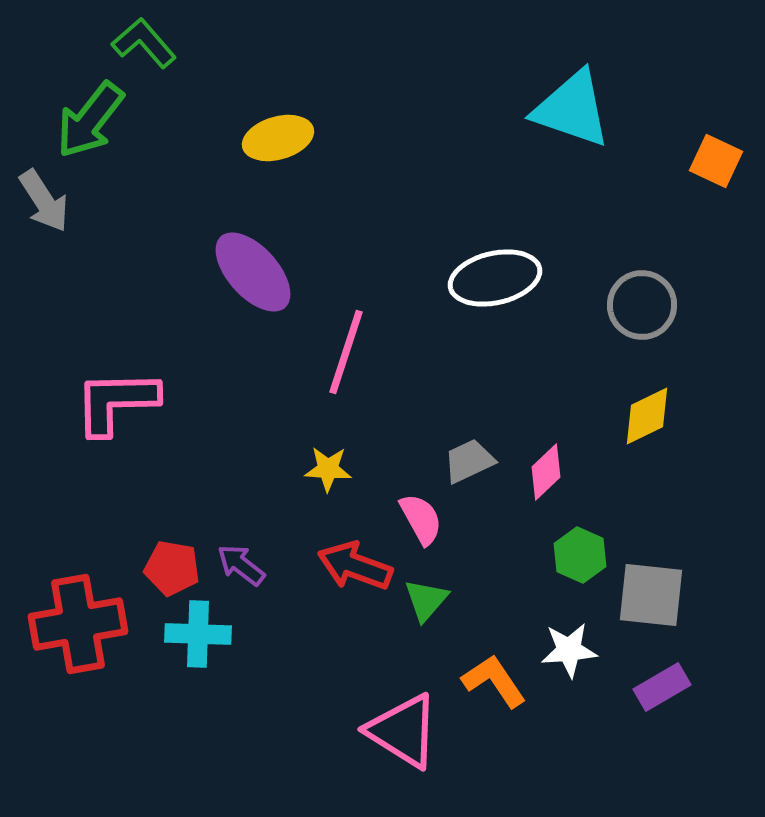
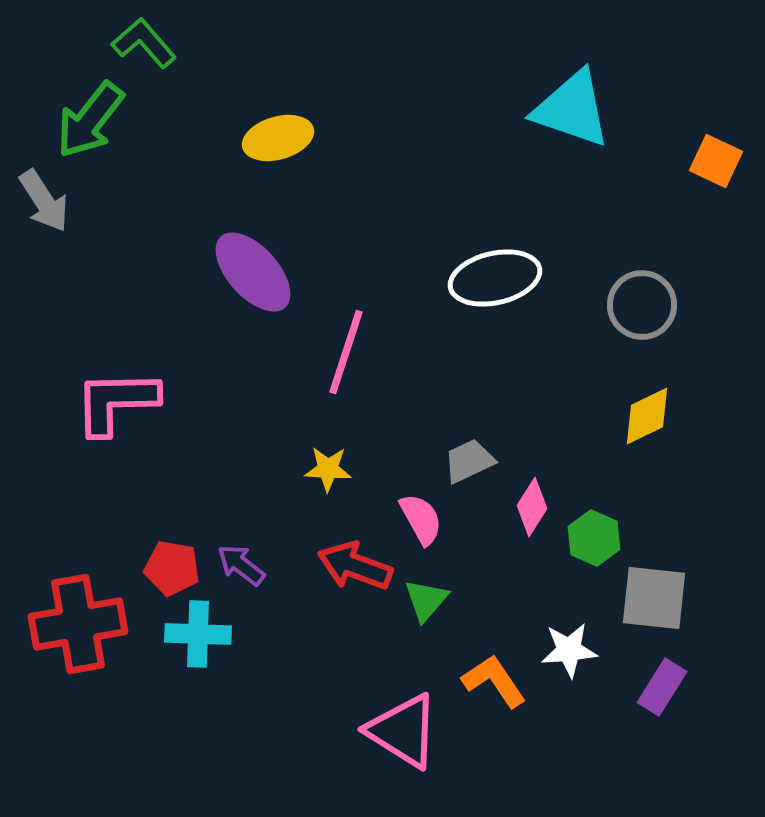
pink diamond: moved 14 px left, 35 px down; rotated 14 degrees counterclockwise
green hexagon: moved 14 px right, 17 px up
gray square: moved 3 px right, 3 px down
purple rectangle: rotated 28 degrees counterclockwise
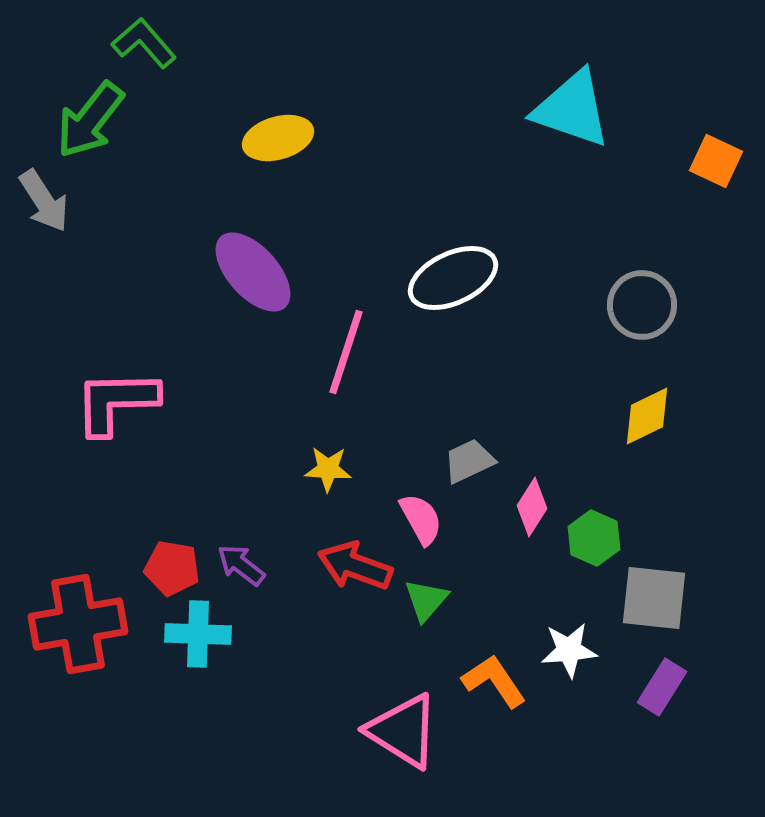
white ellipse: moved 42 px left; rotated 12 degrees counterclockwise
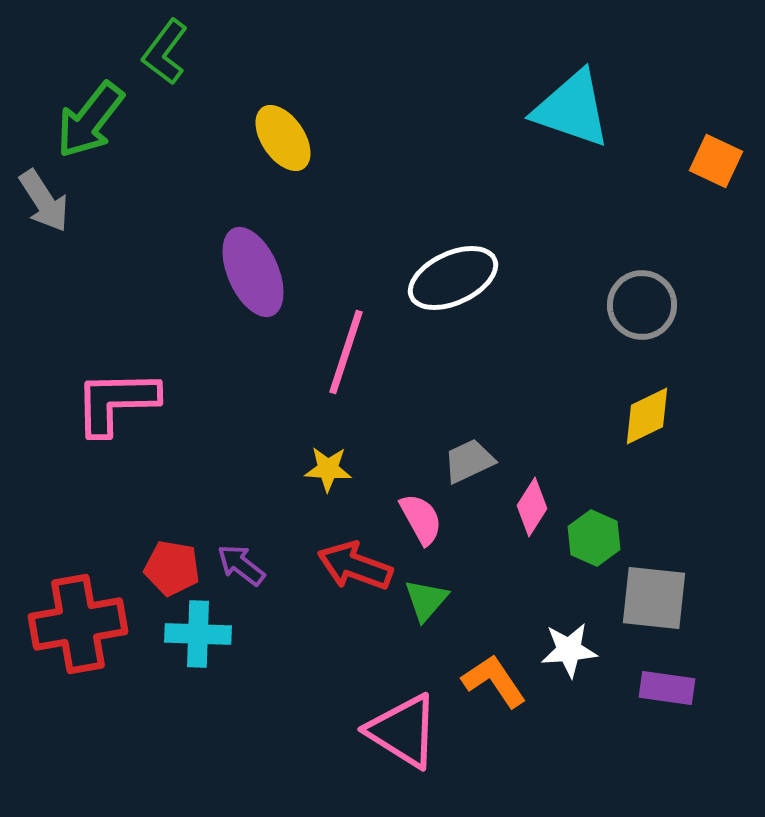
green L-shape: moved 21 px right, 9 px down; rotated 102 degrees counterclockwise
yellow ellipse: moved 5 px right; rotated 72 degrees clockwise
purple ellipse: rotated 18 degrees clockwise
purple rectangle: moved 5 px right, 1 px down; rotated 66 degrees clockwise
